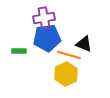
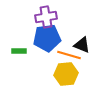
purple cross: moved 2 px right, 1 px up
black triangle: moved 2 px left, 1 px down
yellow hexagon: rotated 20 degrees clockwise
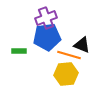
purple cross: moved 1 px down; rotated 10 degrees counterclockwise
blue pentagon: moved 1 px up
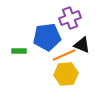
purple cross: moved 24 px right
orange line: moved 5 px left; rotated 40 degrees counterclockwise
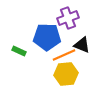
purple cross: moved 2 px left
blue pentagon: rotated 8 degrees clockwise
green rectangle: rotated 24 degrees clockwise
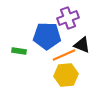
blue pentagon: moved 1 px up
green rectangle: rotated 16 degrees counterclockwise
yellow hexagon: moved 1 px down
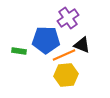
purple cross: rotated 15 degrees counterclockwise
blue pentagon: moved 1 px left, 4 px down
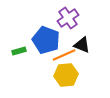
blue pentagon: rotated 20 degrees clockwise
green rectangle: rotated 24 degrees counterclockwise
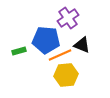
blue pentagon: rotated 16 degrees counterclockwise
orange line: moved 4 px left
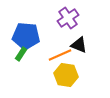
blue pentagon: moved 20 px left, 4 px up
black triangle: moved 3 px left
green rectangle: moved 2 px right, 3 px down; rotated 40 degrees counterclockwise
yellow hexagon: rotated 15 degrees clockwise
